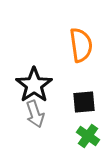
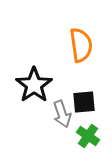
gray arrow: moved 27 px right
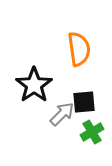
orange semicircle: moved 2 px left, 4 px down
gray arrow: rotated 116 degrees counterclockwise
green cross: moved 4 px right, 4 px up; rotated 25 degrees clockwise
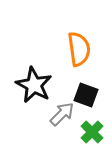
black star: rotated 9 degrees counterclockwise
black square: moved 2 px right, 7 px up; rotated 25 degrees clockwise
green cross: rotated 15 degrees counterclockwise
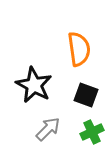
gray arrow: moved 14 px left, 15 px down
green cross: rotated 20 degrees clockwise
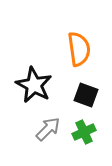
green cross: moved 8 px left
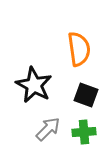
green cross: rotated 20 degrees clockwise
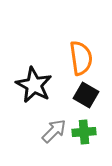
orange semicircle: moved 2 px right, 9 px down
black square: rotated 10 degrees clockwise
gray arrow: moved 6 px right, 2 px down
